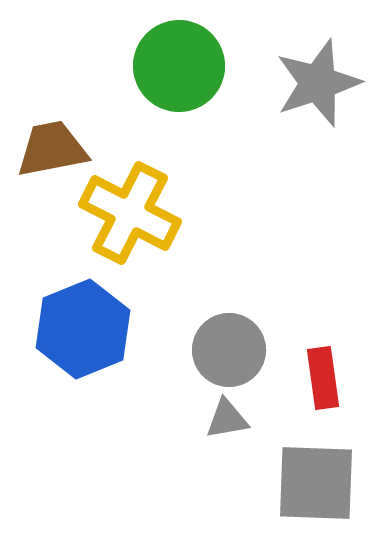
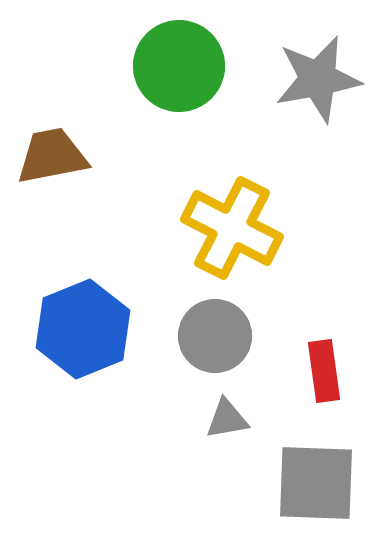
gray star: moved 4 px up; rotated 8 degrees clockwise
brown trapezoid: moved 7 px down
yellow cross: moved 102 px right, 15 px down
gray circle: moved 14 px left, 14 px up
red rectangle: moved 1 px right, 7 px up
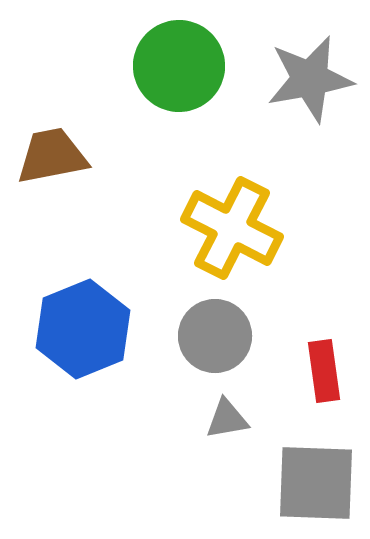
gray star: moved 8 px left
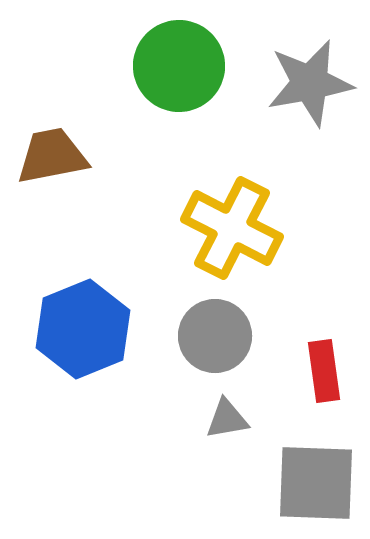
gray star: moved 4 px down
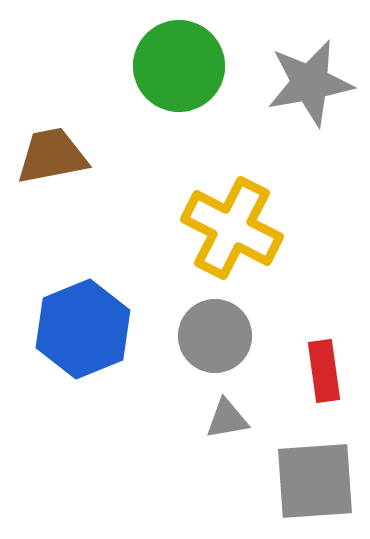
gray square: moved 1 px left, 2 px up; rotated 6 degrees counterclockwise
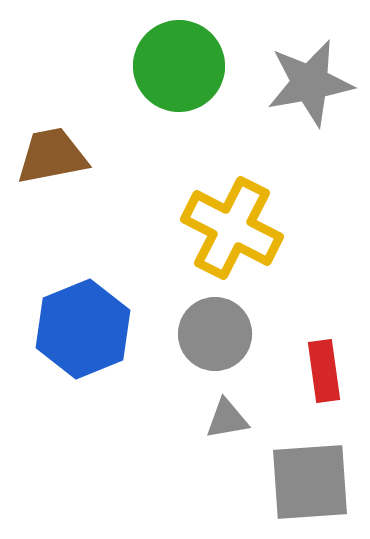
gray circle: moved 2 px up
gray square: moved 5 px left, 1 px down
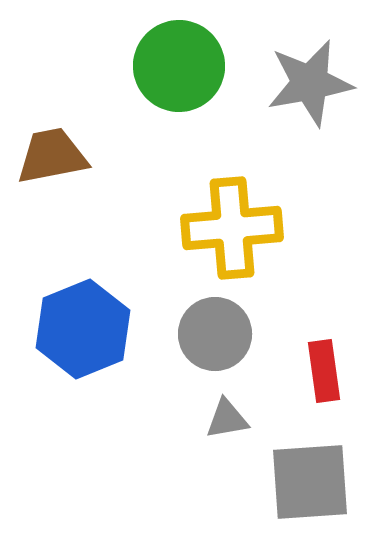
yellow cross: rotated 32 degrees counterclockwise
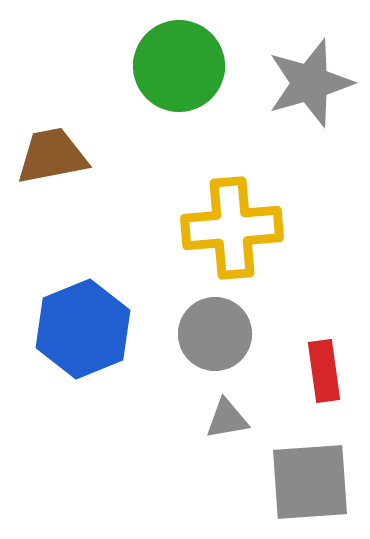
gray star: rotated 6 degrees counterclockwise
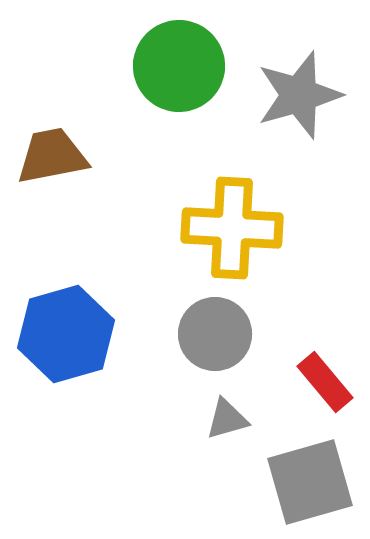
gray star: moved 11 px left, 12 px down
yellow cross: rotated 8 degrees clockwise
blue hexagon: moved 17 px left, 5 px down; rotated 6 degrees clockwise
red rectangle: moved 1 px right, 11 px down; rotated 32 degrees counterclockwise
gray triangle: rotated 6 degrees counterclockwise
gray square: rotated 12 degrees counterclockwise
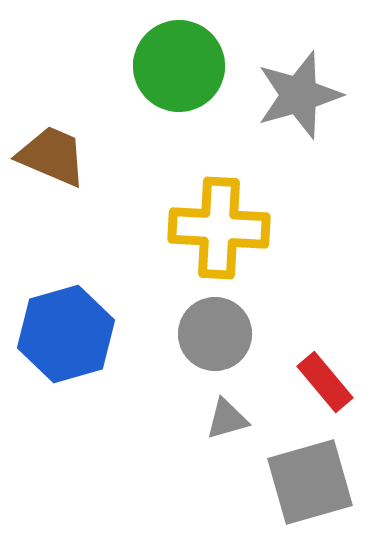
brown trapezoid: rotated 34 degrees clockwise
yellow cross: moved 13 px left
